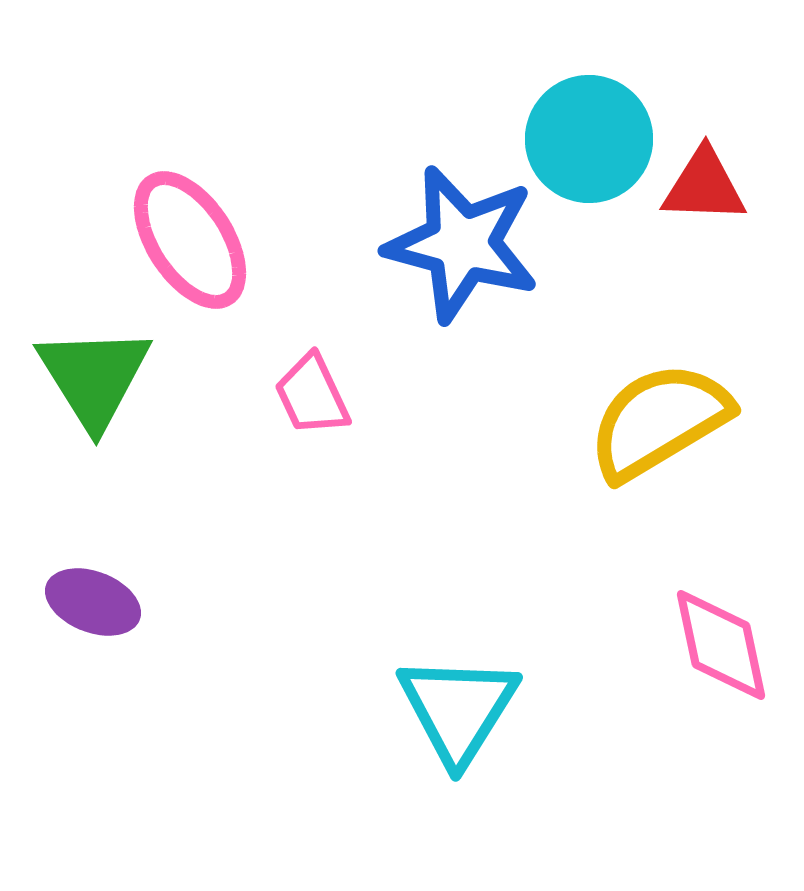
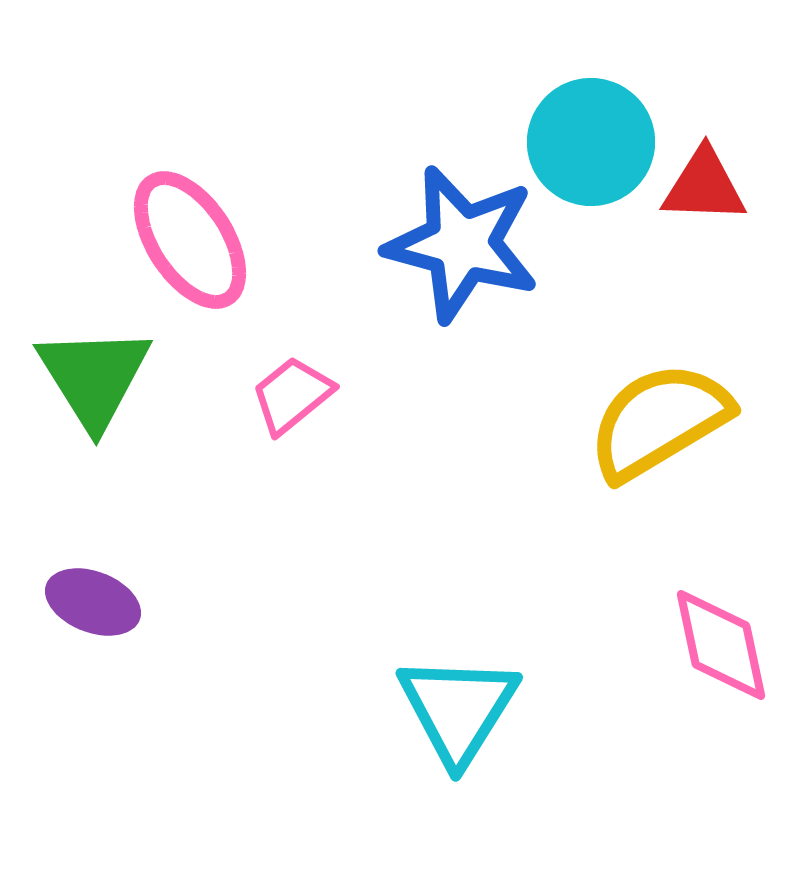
cyan circle: moved 2 px right, 3 px down
pink trapezoid: moved 20 px left; rotated 76 degrees clockwise
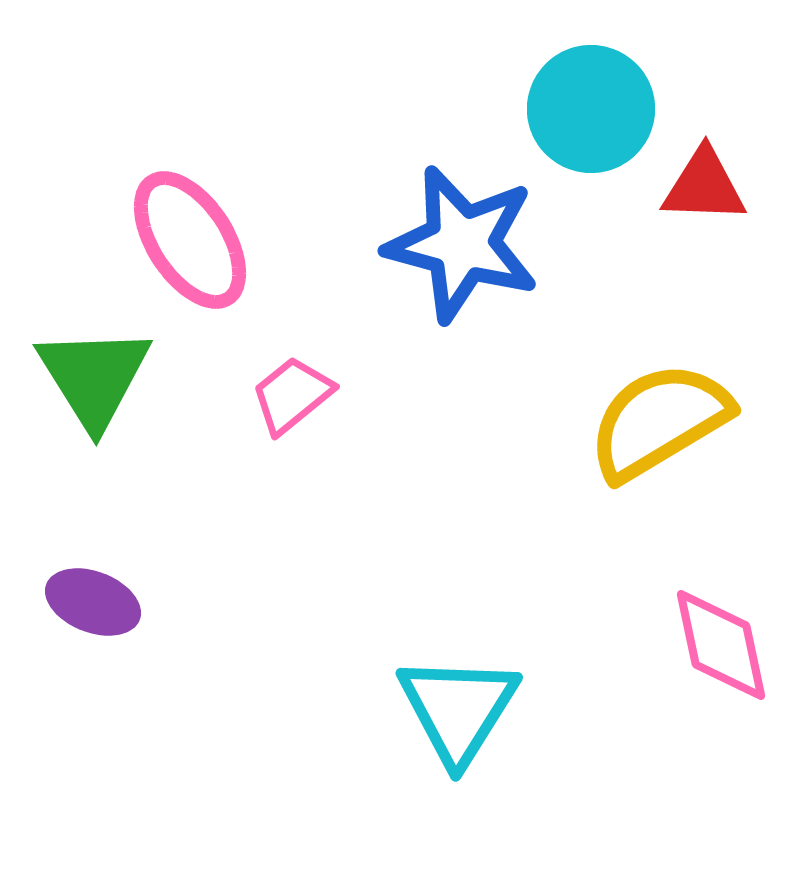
cyan circle: moved 33 px up
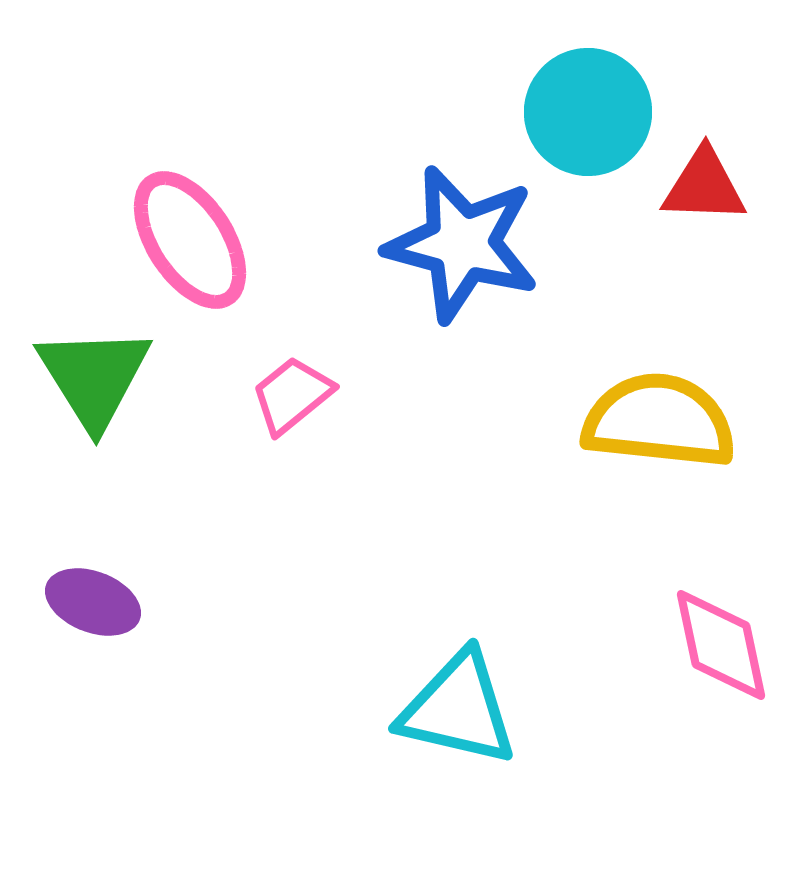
cyan circle: moved 3 px left, 3 px down
yellow semicircle: rotated 37 degrees clockwise
cyan triangle: rotated 49 degrees counterclockwise
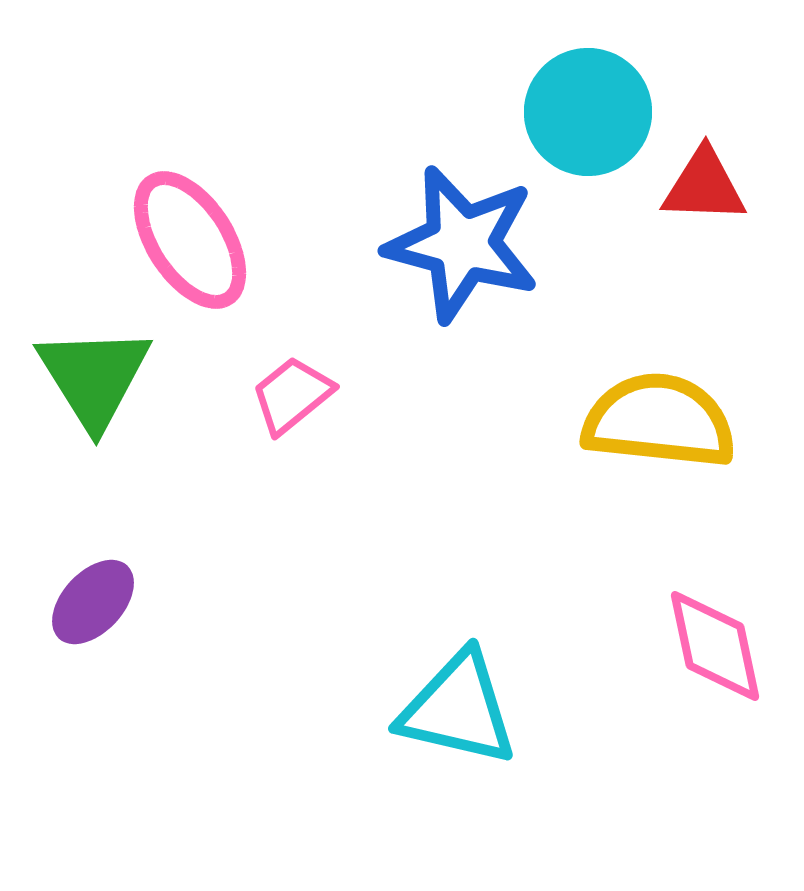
purple ellipse: rotated 68 degrees counterclockwise
pink diamond: moved 6 px left, 1 px down
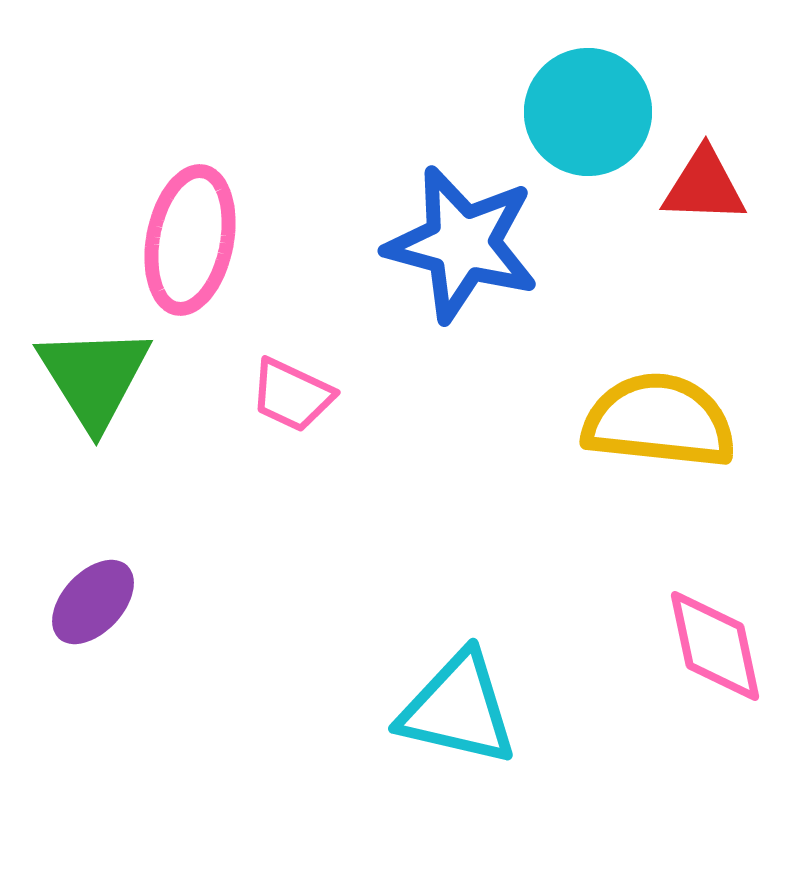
pink ellipse: rotated 44 degrees clockwise
pink trapezoid: rotated 116 degrees counterclockwise
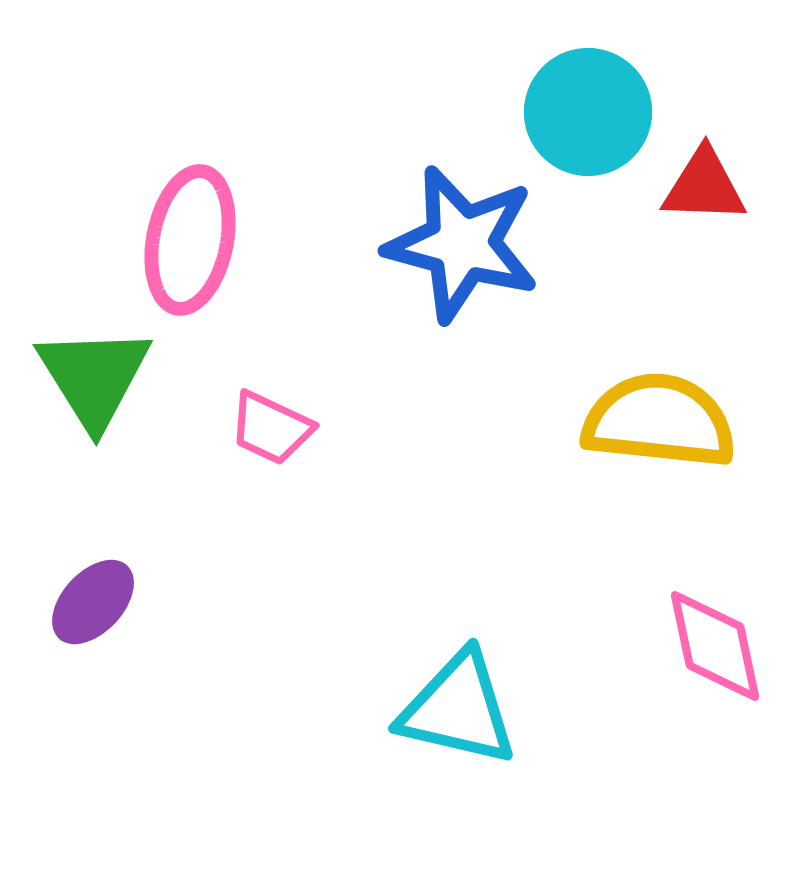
pink trapezoid: moved 21 px left, 33 px down
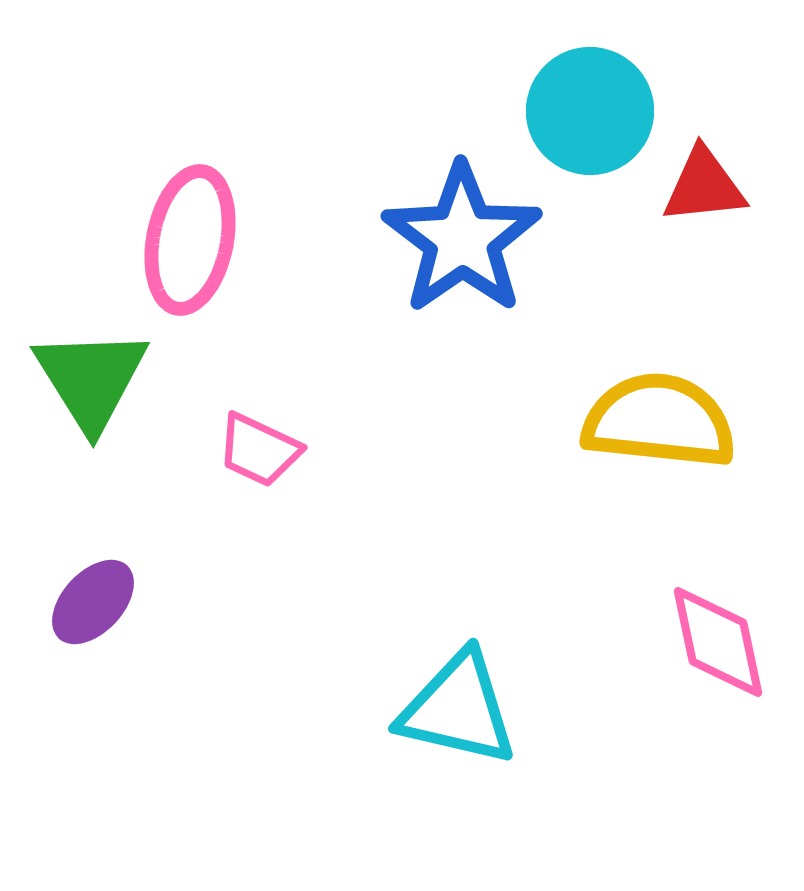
cyan circle: moved 2 px right, 1 px up
red triangle: rotated 8 degrees counterclockwise
blue star: moved 5 px up; rotated 22 degrees clockwise
green triangle: moved 3 px left, 2 px down
pink trapezoid: moved 12 px left, 22 px down
pink diamond: moved 3 px right, 4 px up
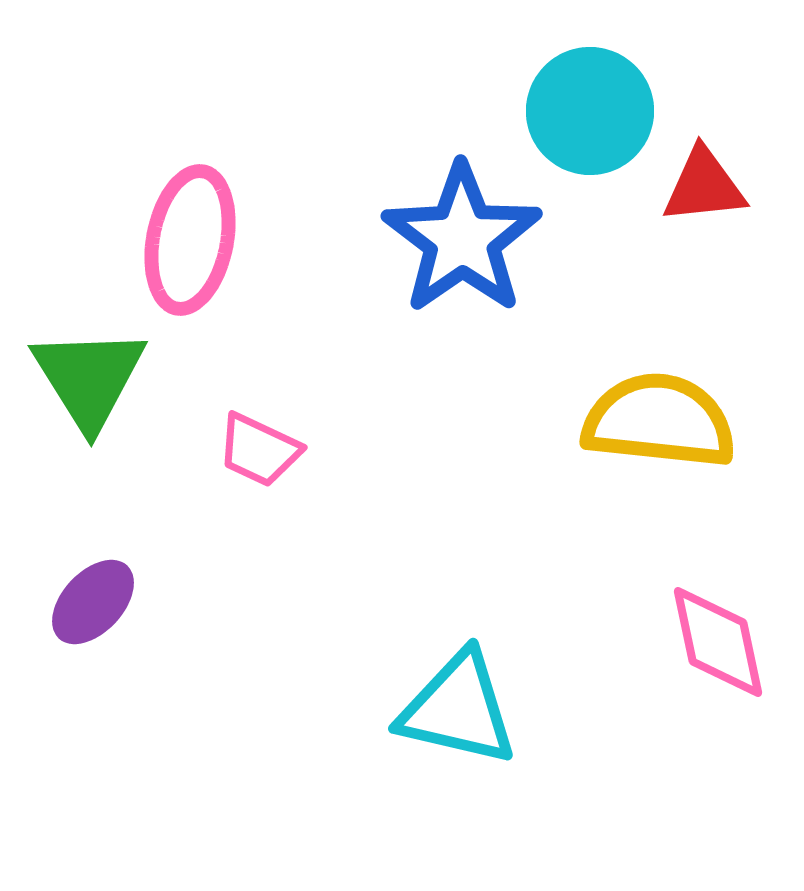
green triangle: moved 2 px left, 1 px up
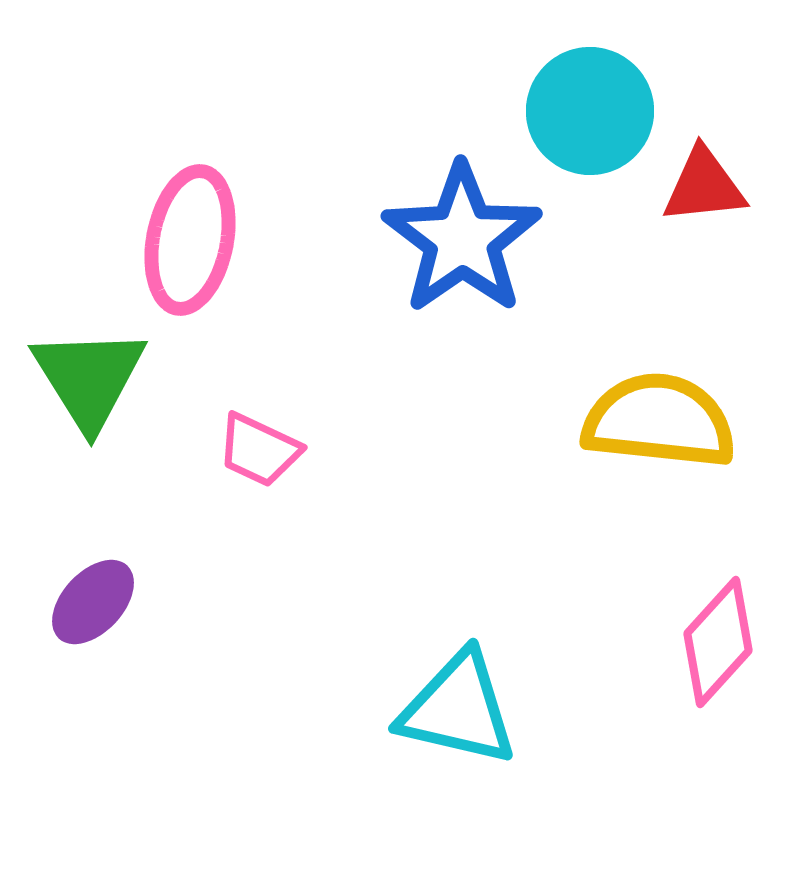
pink diamond: rotated 54 degrees clockwise
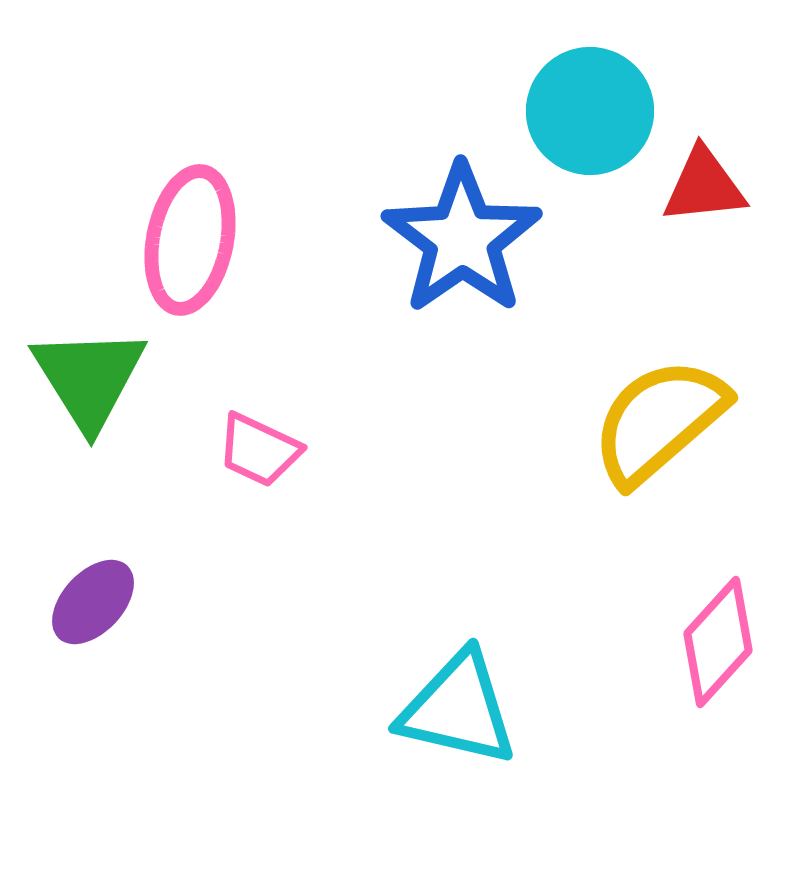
yellow semicircle: rotated 47 degrees counterclockwise
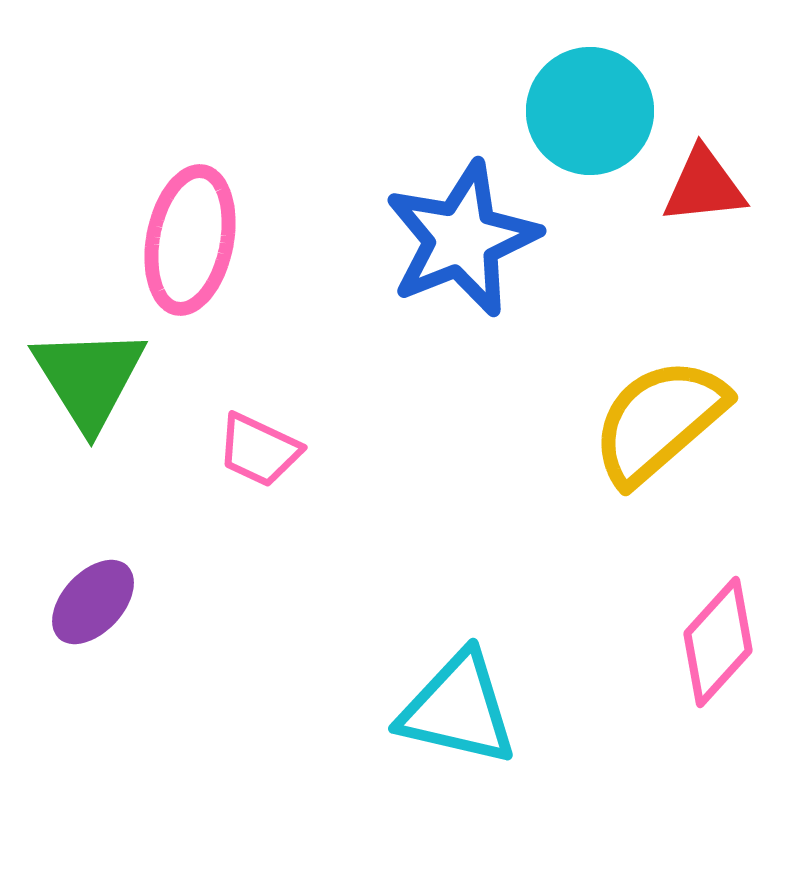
blue star: rotated 13 degrees clockwise
